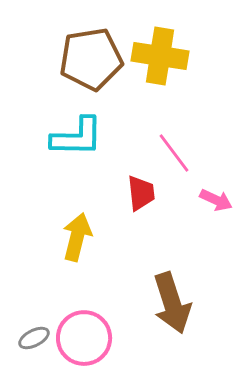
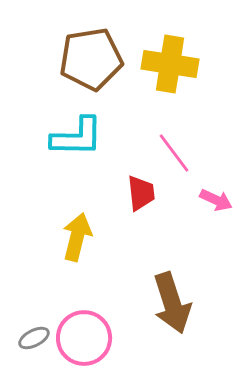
yellow cross: moved 10 px right, 8 px down
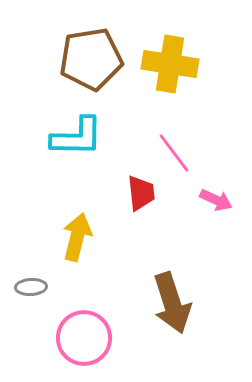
gray ellipse: moved 3 px left, 51 px up; rotated 24 degrees clockwise
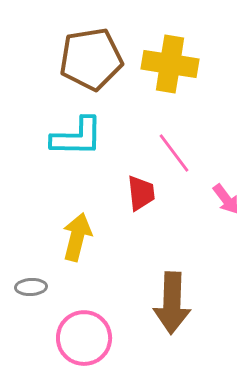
pink arrow: moved 10 px right, 1 px up; rotated 28 degrees clockwise
brown arrow: rotated 20 degrees clockwise
